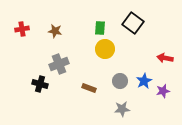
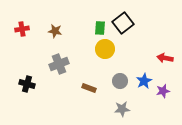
black square: moved 10 px left; rotated 15 degrees clockwise
black cross: moved 13 px left
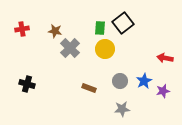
gray cross: moved 11 px right, 16 px up; rotated 24 degrees counterclockwise
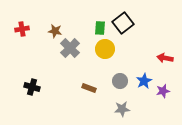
black cross: moved 5 px right, 3 px down
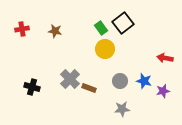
green rectangle: moved 1 px right; rotated 40 degrees counterclockwise
gray cross: moved 31 px down
blue star: rotated 28 degrees counterclockwise
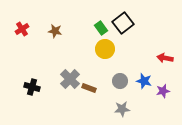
red cross: rotated 24 degrees counterclockwise
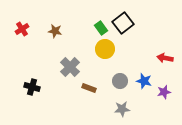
gray cross: moved 12 px up
purple star: moved 1 px right, 1 px down
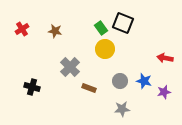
black square: rotated 30 degrees counterclockwise
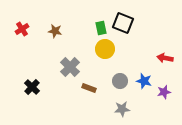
green rectangle: rotated 24 degrees clockwise
black cross: rotated 28 degrees clockwise
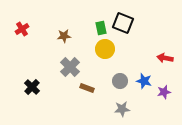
brown star: moved 9 px right, 5 px down; rotated 16 degrees counterclockwise
brown rectangle: moved 2 px left
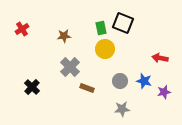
red arrow: moved 5 px left
